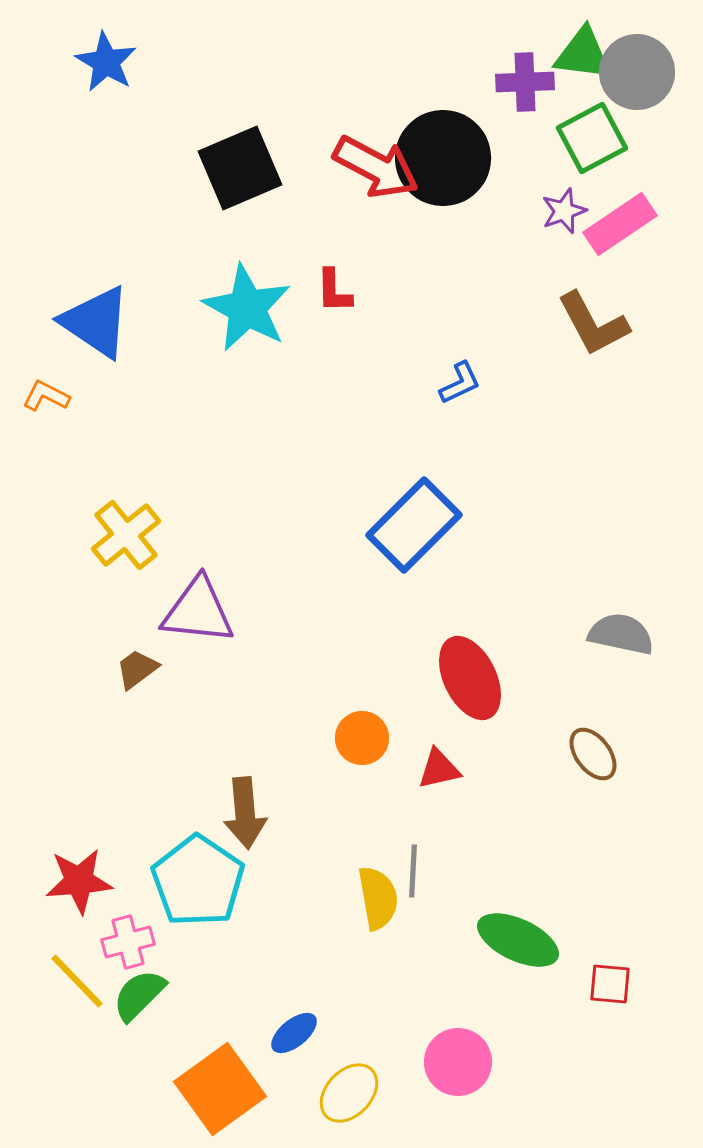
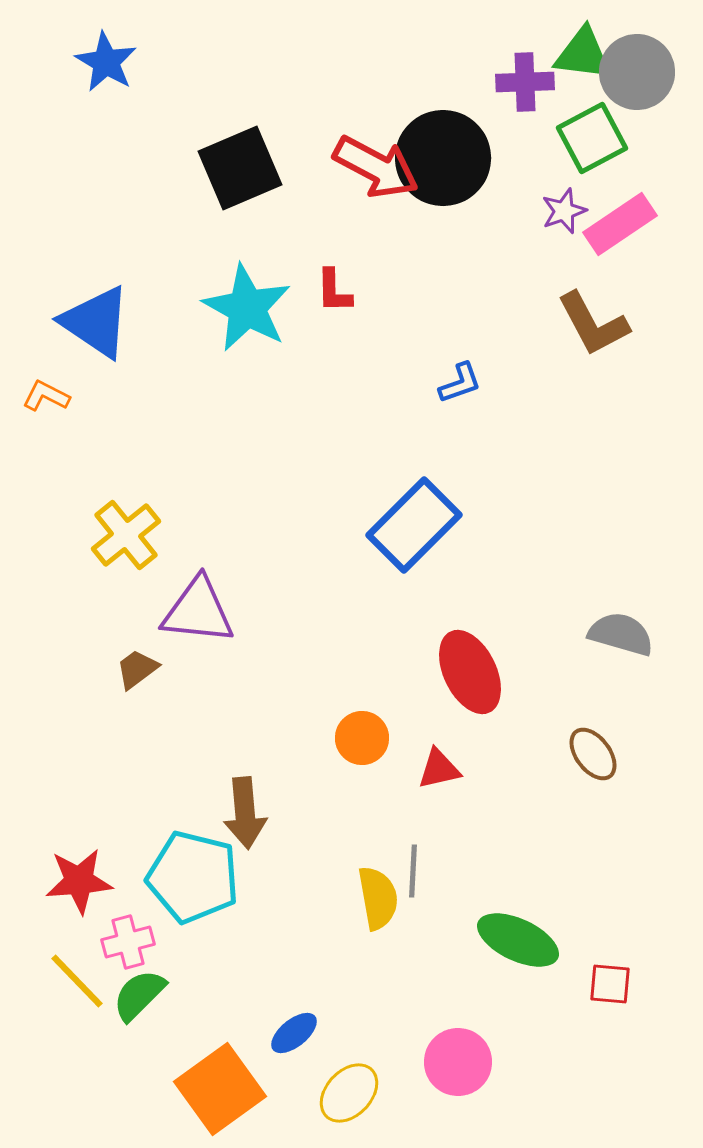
blue L-shape: rotated 6 degrees clockwise
gray semicircle: rotated 4 degrees clockwise
red ellipse: moved 6 px up
cyan pentagon: moved 5 px left, 4 px up; rotated 20 degrees counterclockwise
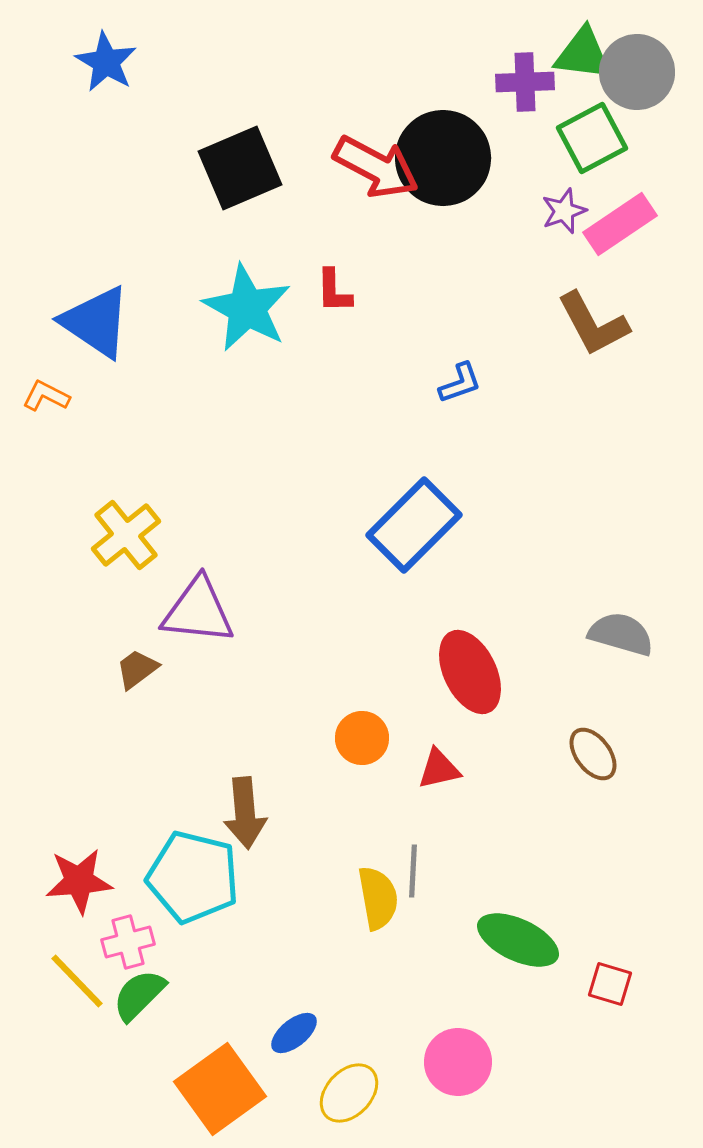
red square: rotated 12 degrees clockwise
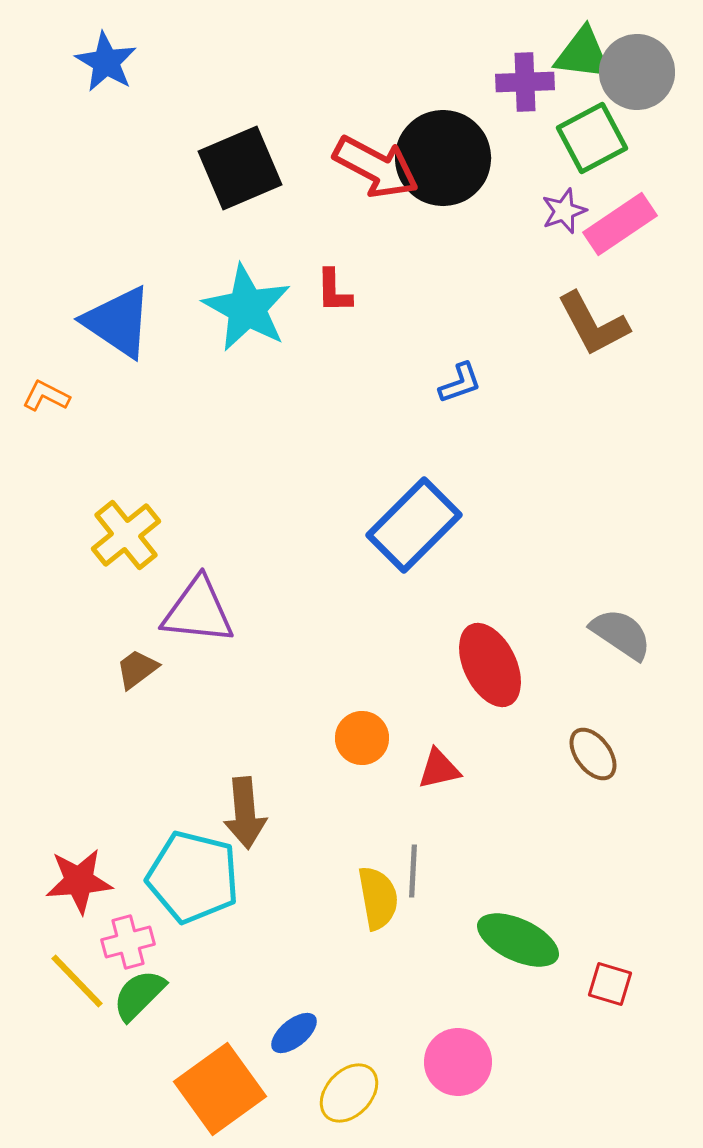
blue triangle: moved 22 px right
gray semicircle: rotated 18 degrees clockwise
red ellipse: moved 20 px right, 7 px up
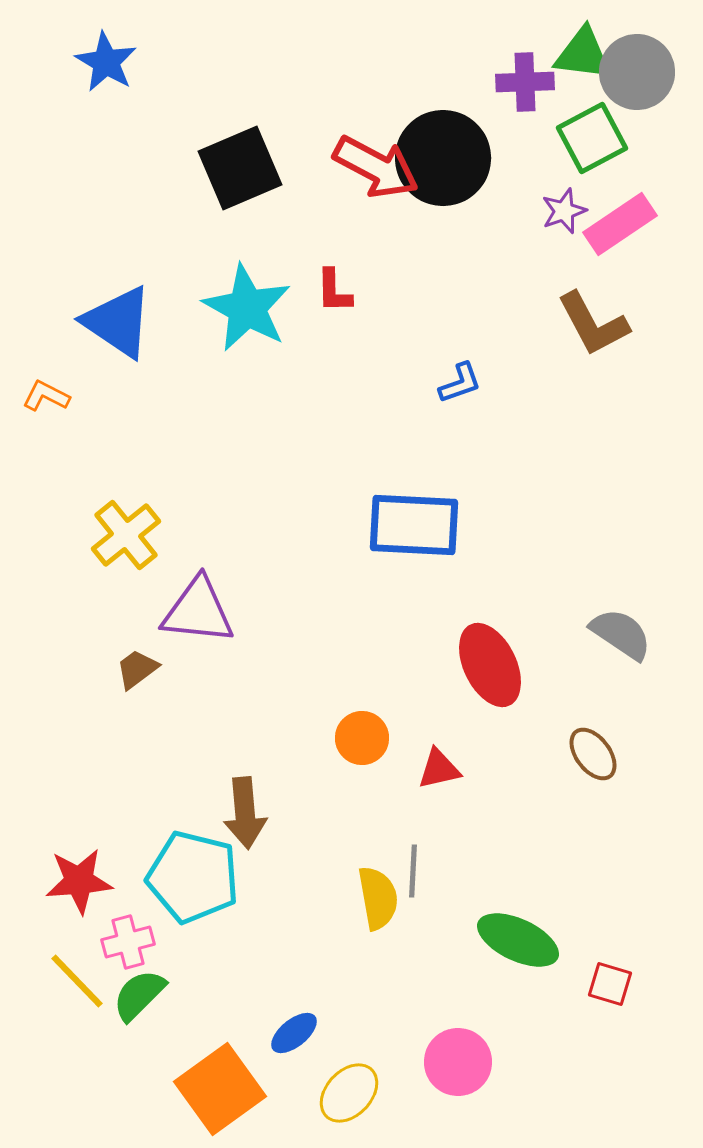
blue rectangle: rotated 48 degrees clockwise
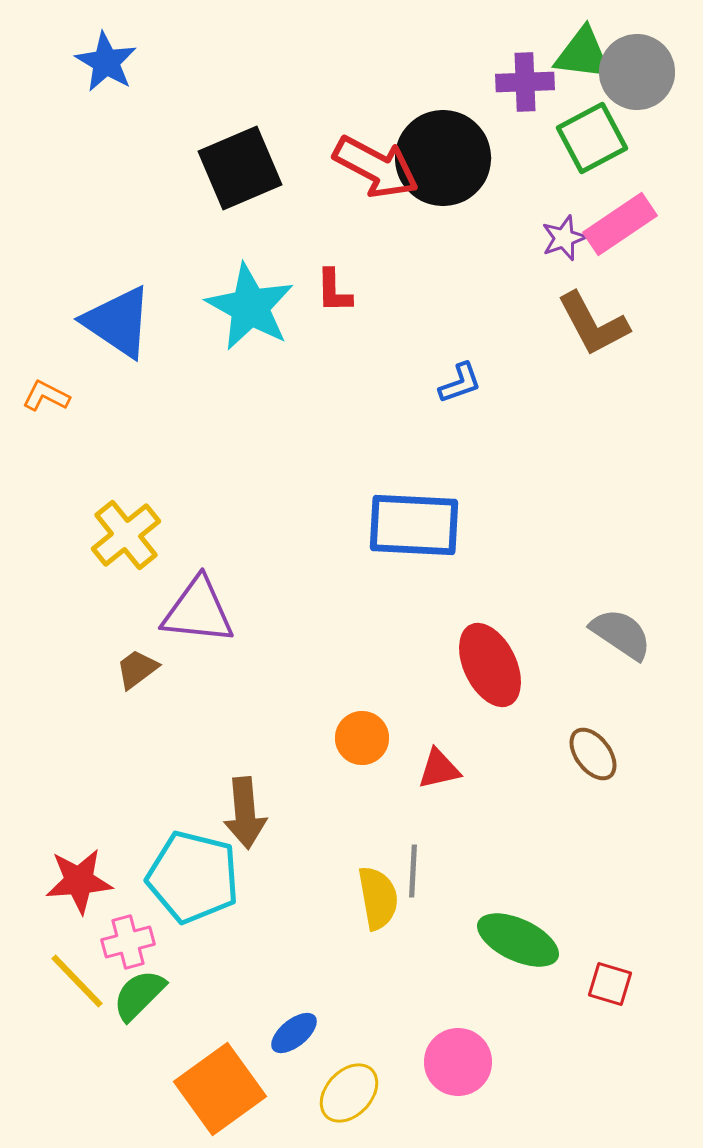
purple star: moved 27 px down
cyan star: moved 3 px right, 1 px up
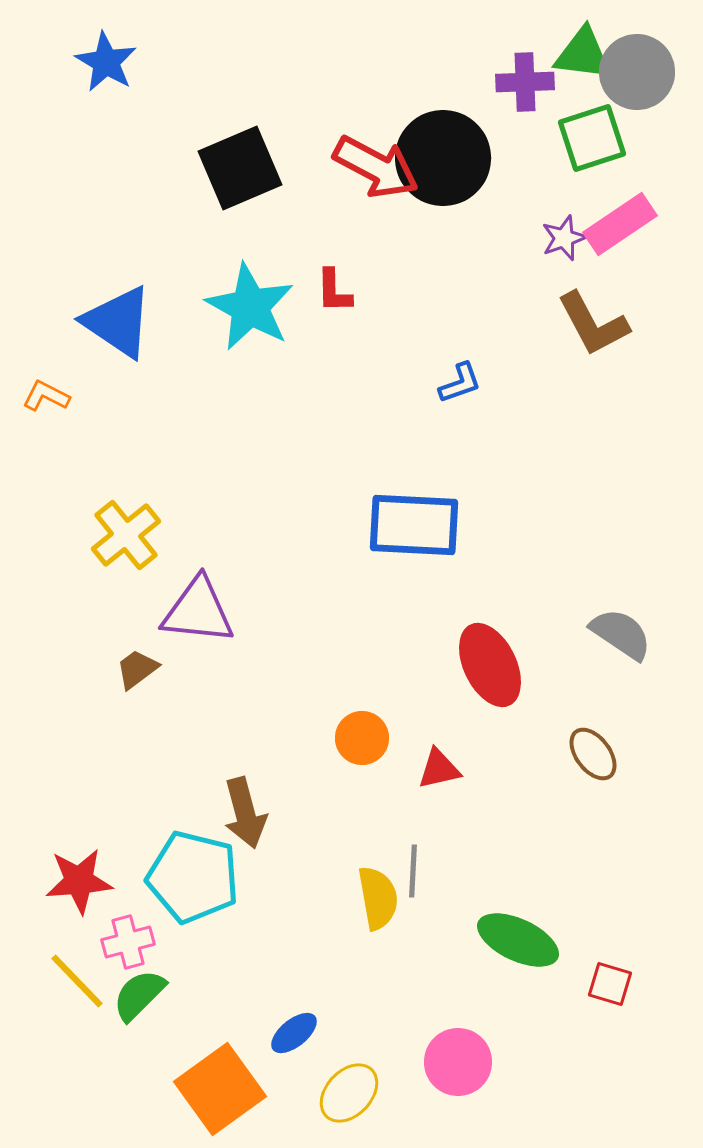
green square: rotated 10 degrees clockwise
brown arrow: rotated 10 degrees counterclockwise
